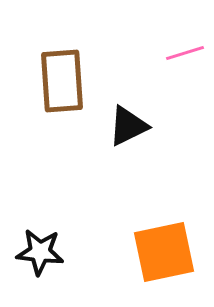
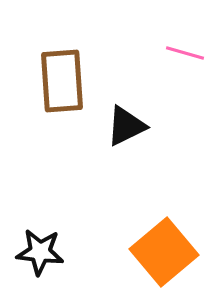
pink line: rotated 33 degrees clockwise
black triangle: moved 2 px left
orange square: rotated 28 degrees counterclockwise
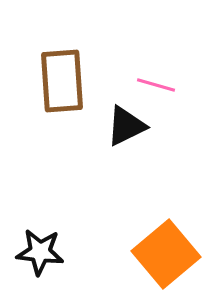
pink line: moved 29 px left, 32 px down
orange square: moved 2 px right, 2 px down
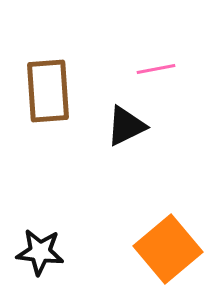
brown rectangle: moved 14 px left, 10 px down
pink line: moved 16 px up; rotated 27 degrees counterclockwise
orange square: moved 2 px right, 5 px up
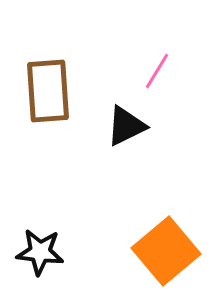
pink line: moved 1 px right, 2 px down; rotated 48 degrees counterclockwise
orange square: moved 2 px left, 2 px down
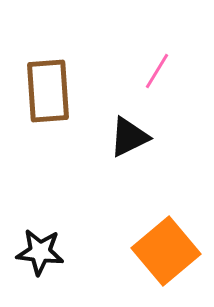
black triangle: moved 3 px right, 11 px down
